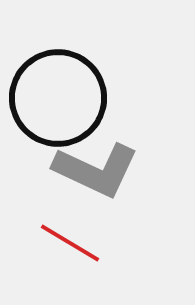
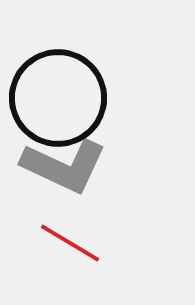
gray L-shape: moved 32 px left, 4 px up
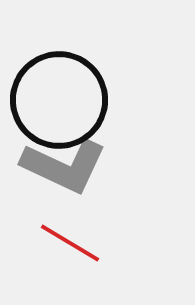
black circle: moved 1 px right, 2 px down
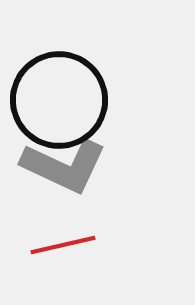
red line: moved 7 px left, 2 px down; rotated 44 degrees counterclockwise
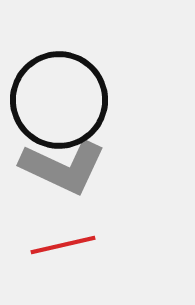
gray L-shape: moved 1 px left, 1 px down
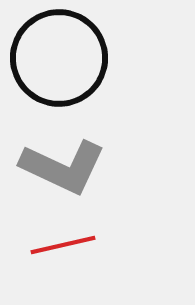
black circle: moved 42 px up
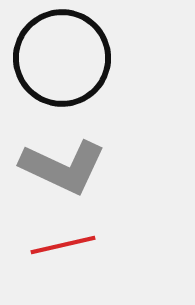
black circle: moved 3 px right
